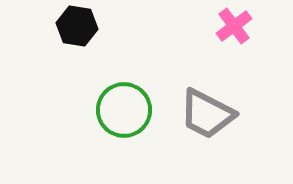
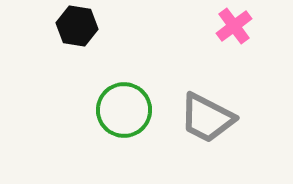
gray trapezoid: moved 4 px down
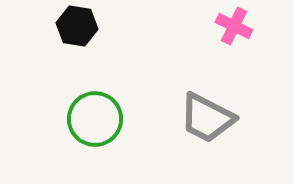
pink cross: rotated 27 degrees counterclockwise
green circle: moved 29 px left, 9 px down
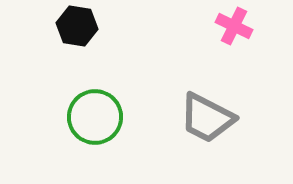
green circle: moved 2 px up
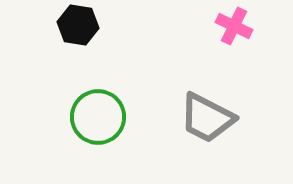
black hexagon: moved 1 px right, 1 px up
green circle: moved 3 px right
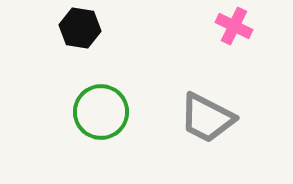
black hexagon: moved 2 px right, 3 px down
green circle: moved 3 px right, 5 px up
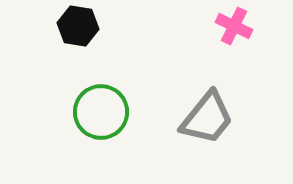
black hexagon: moved 2 px left, 2 px up
gray trapezoid: rotated 78 degrees counterclockwise
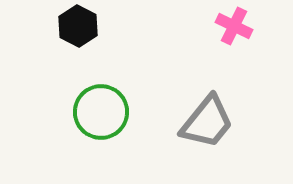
black hexagon: rotated 18 degrees clockwise
gray trapezoid: moved 4 px down
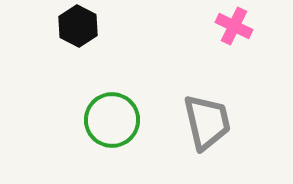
green circle: moved 11 px right, 8 px down
gray trapezoid: rotated 52 degrees counterclockwise
